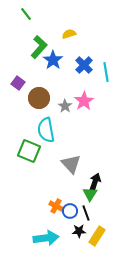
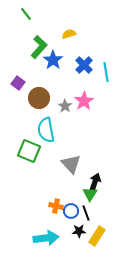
orange cross: rotated 16 degrees counterclockwise
blue circle: moved 1 px right
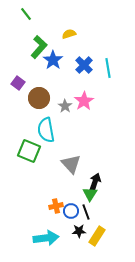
cyan line: moved 2 px right, 4 px up
orange cross: rotated 24 degrees counterclockwise
black line: moved 1 px up
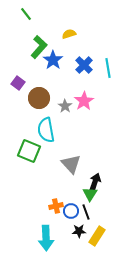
cyan arrow: rotated 95 degrees clockwise
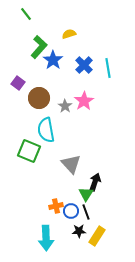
green triangle: moved 4 px left
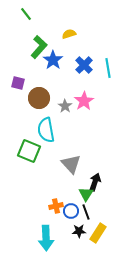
purple square: rotated 24 degrees counterclockwise
yellow rectangle: moved 1 px right, 3 px up
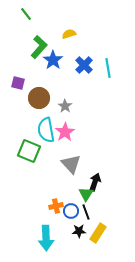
pink star: moved 19 px left, 31 px down
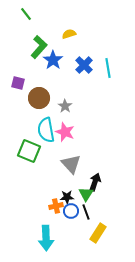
pink star: rotated 18 degrees counterclockwise
black star: moved 12 px left, 34 px up
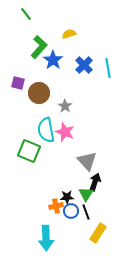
brown circle: moved 5 px up
gray triangle: moved 16 px right, 3 px up
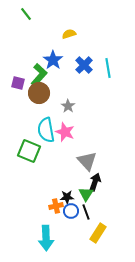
green L-shape: moved 28 px down
gray star: moved 3 px right
